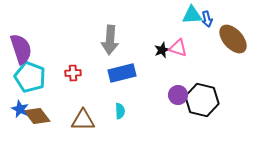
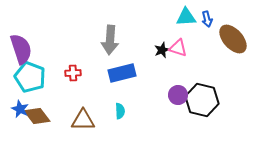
cyan triangle: moved 6 px left, 2 px down
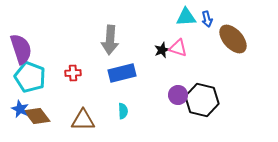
cyan semicircle: moved 3 px right
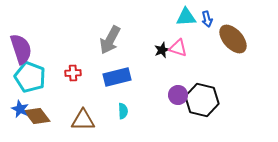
gray arrow: rotated 24 degrees clockwise
blue rectangle: moved 5 px left, 4 px down
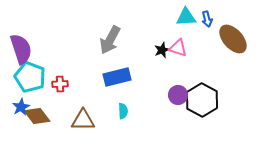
red cross: moved 13 px left, 11 px down
black hexagon: rotated 16 degrees clockwise
blue star: moved 1 px right, 2 px up; rotated 18 degrees clockwise
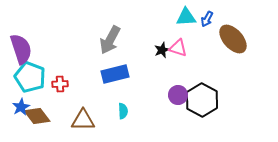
blue arrow: rotated 42 degrees clockwise
blue rectangle: moved 2 px left, 3 px up
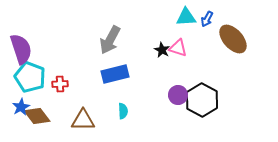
black star: rotated 21 degrees counterclockwise
